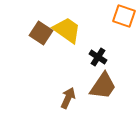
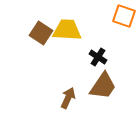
yellow trapezoid: rotated 32 degrees counterclockwise
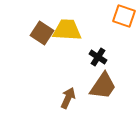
brown square: moved 1 px right
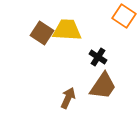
orange square: rotated 15 degrees clockwise
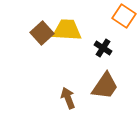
brown square: rotated 15 degrees clockwise
black cross: moved 5 px right, 9 px up
brown trapezoid: moved 2 px right
brown arrow: rotated 45 degrees counterclockwise
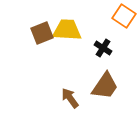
brown square: rotated 20 degrees clockwise
brown arrow: moved 2 px right; rotated 15 degrees counterclockwise
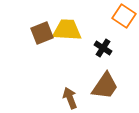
brown arrow: rotated 15 degrees clockwise
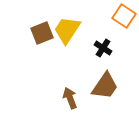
yellow trapezoid: rotated 60 degrees counterclockwise
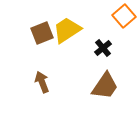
orange square: rotated 15 degrees clockwise
yellow trapezoid: rotated 24 degrees clockwise
black cross: rotated 18 degrees clockwise
brown arrow: moved 28 px left, 16 px up
